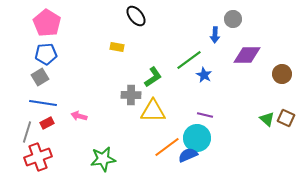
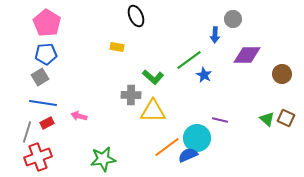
black ellipse: rotated 15 degrees clockwise
green L-shape: rotated 75 degrees clockwise
purple line: moved 15 px right, 5 px down
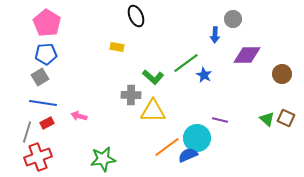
green line: moved 3 px left, 3 px down
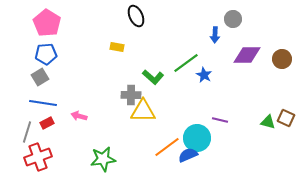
brown circle: moved 15 px up
yellow triangle: moved 10 px left
green triangle: moved 1 px right, 3 px down; rotated 28 degrees counterclockwise
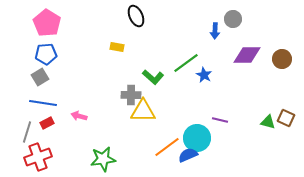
blue arrow: moved 4 px up
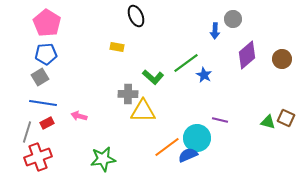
purple diamond: rotated 40 degrees counterclockwise
gray cross: moved 3 px left, 1 px up
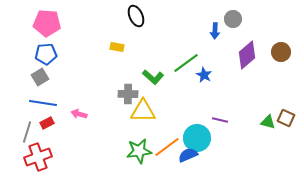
pink pentagon: rotated 28 degrees counterclockwise
brown circle: moved 1 px left, 7 px up
pink arrow: moved 2 px up
green star: moved 36 px right, 8 px up
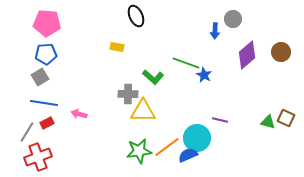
green line: rotated 56 degrees clockwise
blue line: moved 1 px right
gray line: rotated 15 degrees clockwise
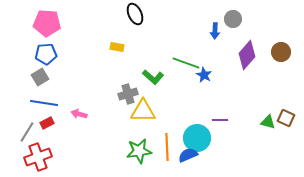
black ellipse: moved 1 px left, 2 px up
purple diamond: rotated 8 degrees counterclockwise
gray cross: rotated 18 degrees counterclockwise
purple line: rotated 14 degrees counterclockwise
orange line: rotated 56 degrees counterclockwise
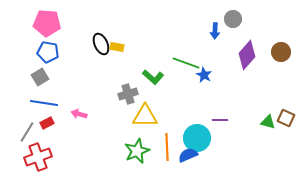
black ellipse: moved 34 px left, 30 px down
blue pentagon: moved 2 px right, 2 px up; rotated 15 degrees clockwise
yellow triangle: moved 2 px right, 5 px down
green star: moved 2 px left; rotated 15 degrees counterclockwise
